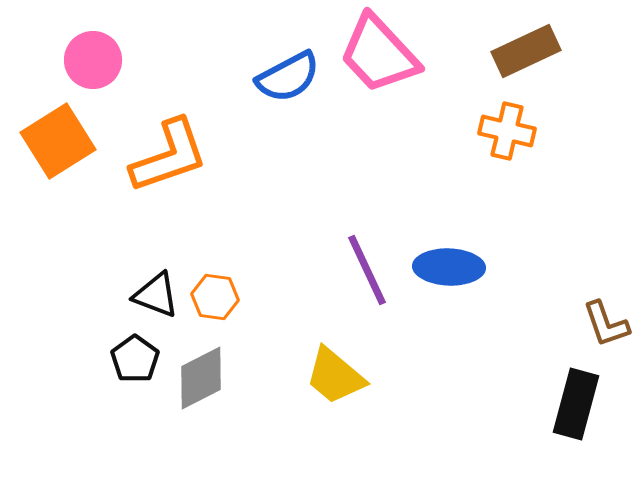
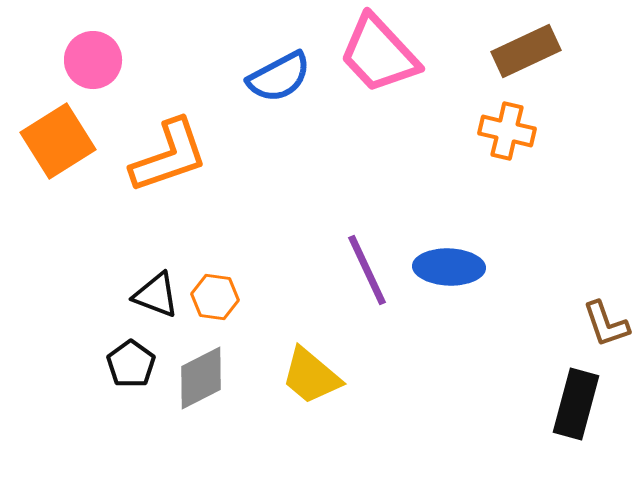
blue semicircle: moved 9 px left
black pentagon: moved 4 px left, 5 px down
yellow trapezoid: moved 24 px left
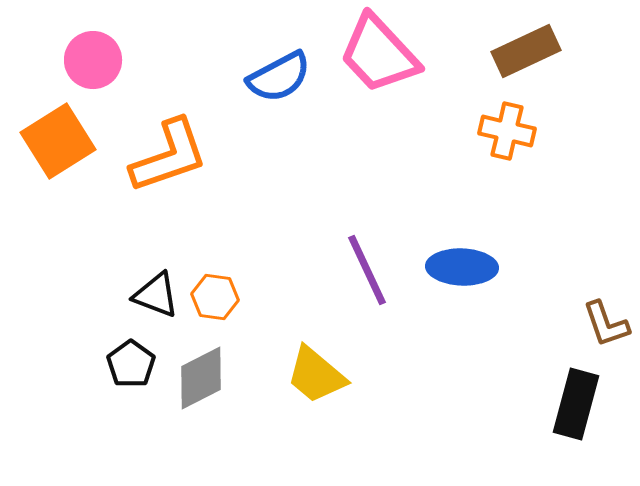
blue ellipse: moved 13 px right
yellow trapezoid: moved 5 px right, 1 px up
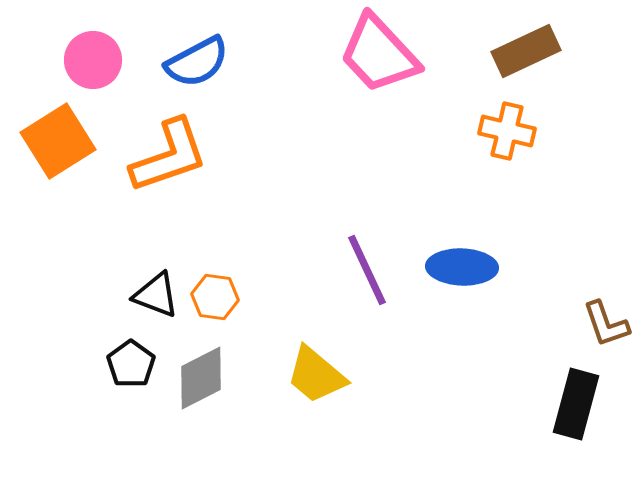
blue semicircle: moved 82 px left, 15 px up
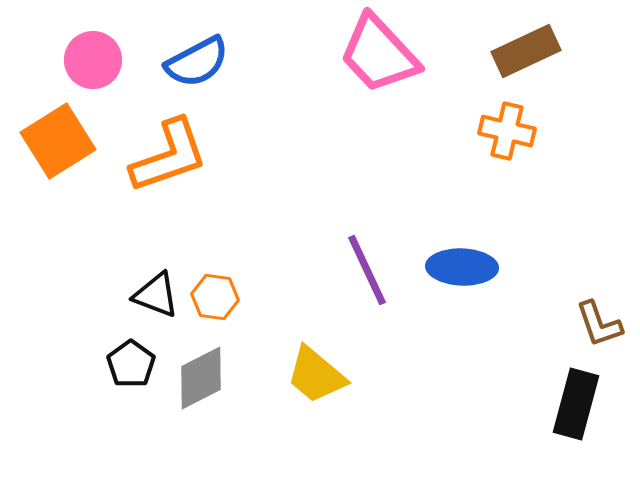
brown L-shape: moved 7 px left
